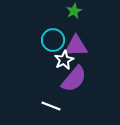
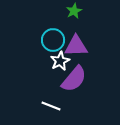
white star: moved 4 px left, 1 px down
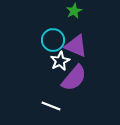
purple triangle: rotated 25 degrees clockwise
purple semicircle: moved 1 px up
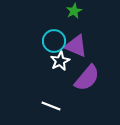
cyan circle: moved 1 px right, 1 px down
purple semicircle: moved 13 px right
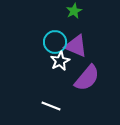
cyan circle: moved 1 px right, 1 px down
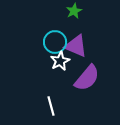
white line: rotated 54 degrees clockwise
